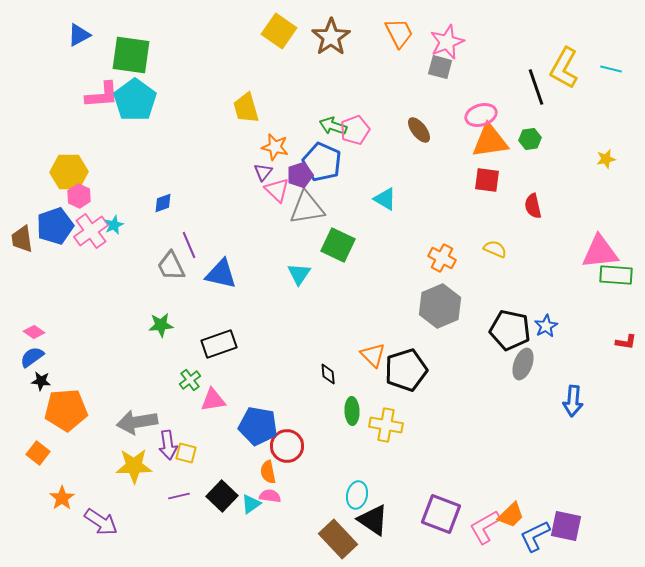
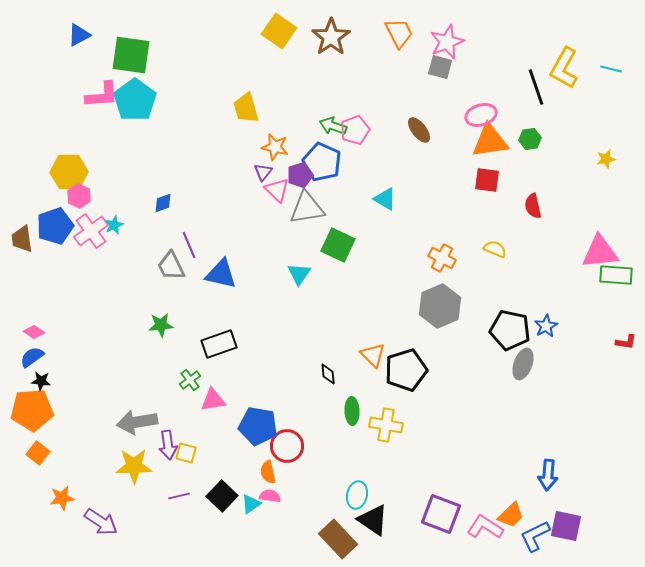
blue arrow at (573, 401): moved 25 px left, 74 px down
orange pentagon at (66, 410): moved 34 px left
orange star at (62, 498): rotated 25 degrees clockwise
pink L-shape at (485, 527): rotated 63 degrees clockwise
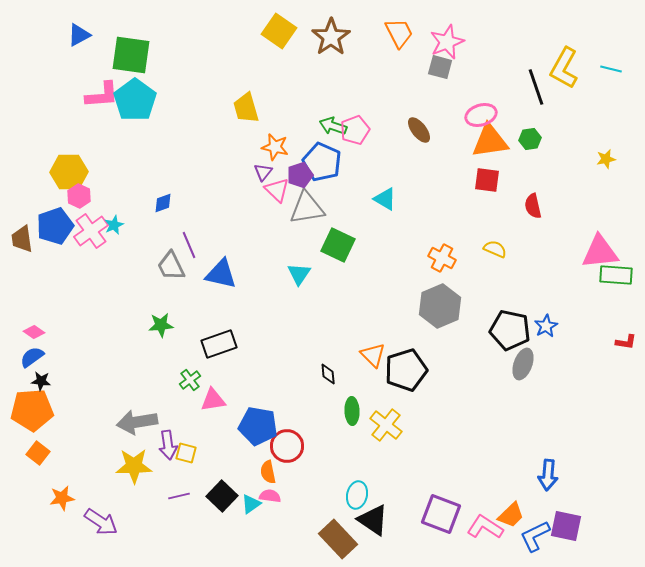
yellow cross at (386, 425): rotated 28 degrees clockwise
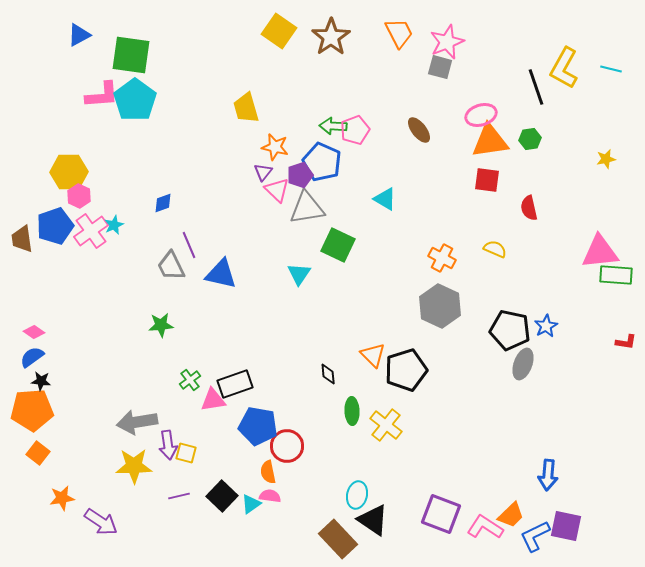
green arrow at (333, 126): rotated 16 degrees counterclockwise
red semicircle at (533, 206): moved 4 px left, 2 px down
gray hexagon at (440, 306): rotated 12 degrees counterclockwise
black rectangle at (219, 344): moved 16 px right, 40 px down
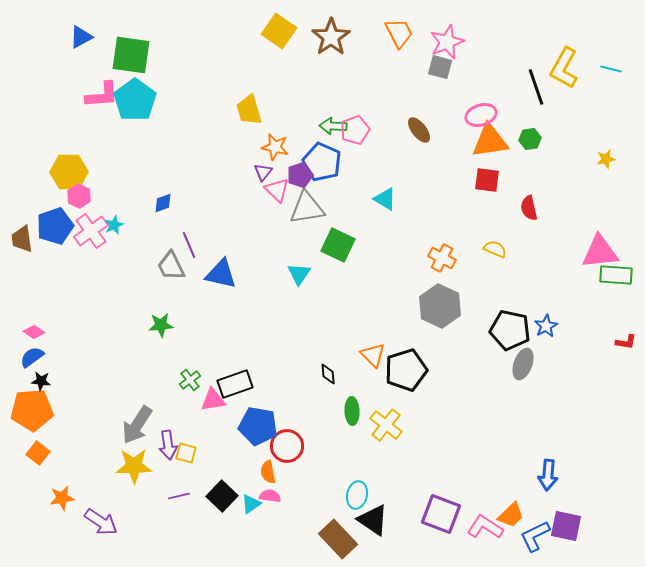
blue triangle at (79, 35): moved 2 px right, 2 px down
yellow trapezoid at (246, 108): moved 3 px right, 2 px down
gray arrow at (137, 422): moved 3 px down; rotated 48 degrees counterclockwise
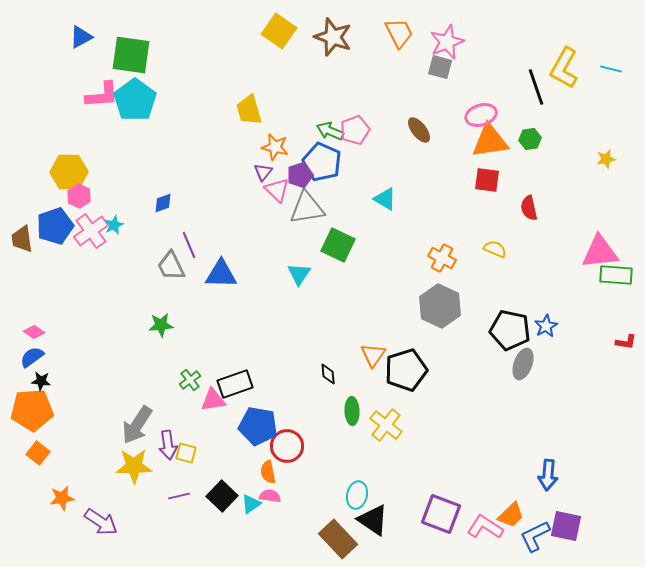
brown star at (331, 37): moved 2 px right; rotated 18 degrees counterclockwise
green arrow at (333, 126): moved 3 px left, 5 px down; rotated 20 degrees clockwise
blue triangle at (221, 274): rotated 12 degrees counterclockwise
orange triangle at (373, 355): rotated 20 degrees clockwise
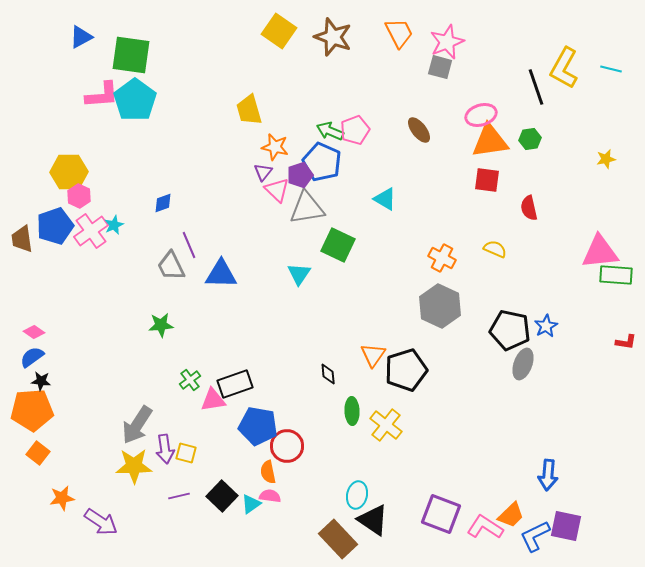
purple arrow at (168, 445): moved 3 px left, 4 px down
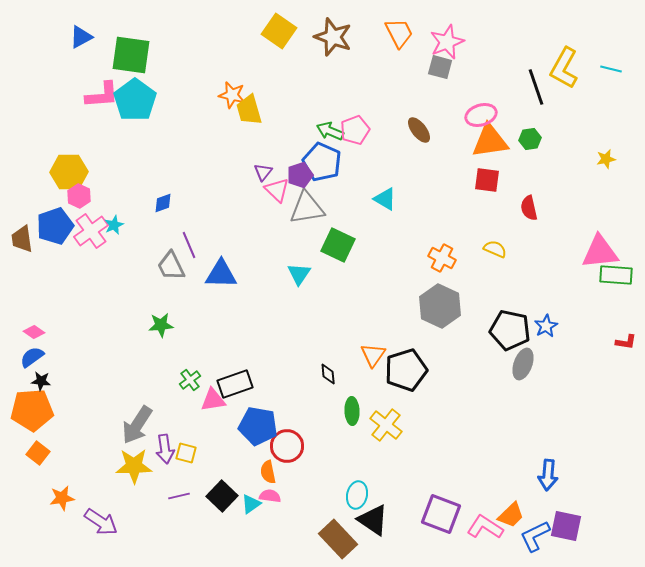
orange star at (275, 147): moved 43 px left, 52 px up
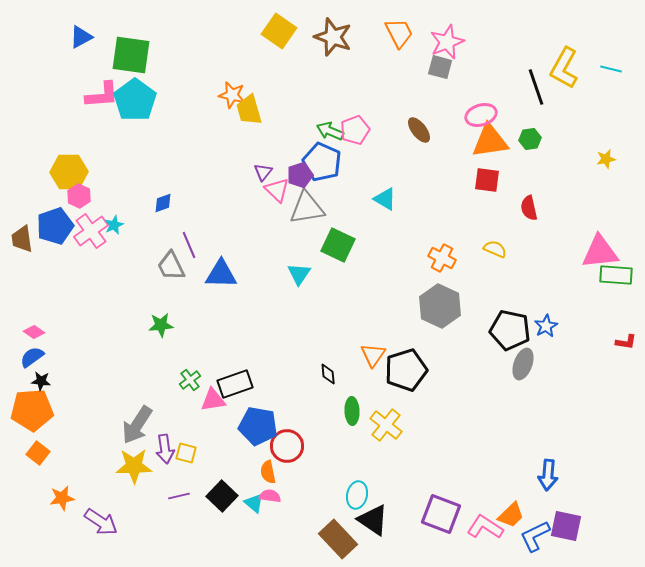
cyan triangle at (251, 504): moved 3 px right, 1 px up; rotated 45 degrees counterclockwise
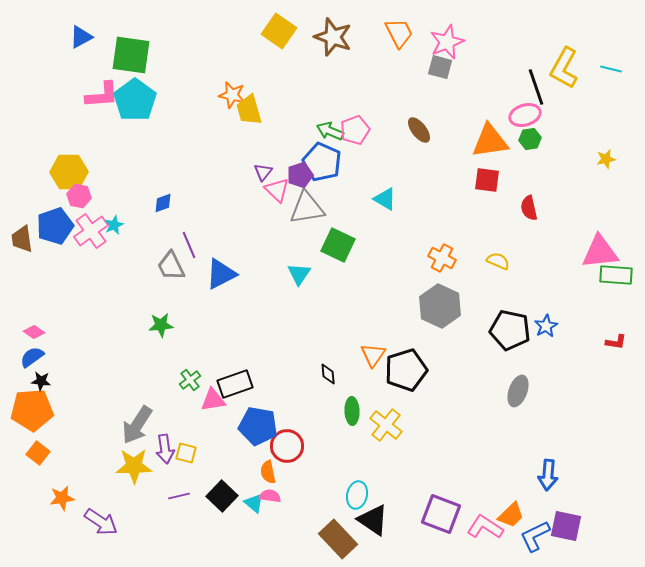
pink ellipse at (481, 115): moved 44 px right
pink hexagon at (79, 196): rotated 15 degrees counterclockwise
yellow semicircle at (495, 249): moved 3 px right, 12 px down
blue triangle at (221, 274): rotated 28 degrees counterclockwise
red L-shape at (626, 342): moved 10 px left
gray ellipse at (523, 364): moved 5 px left, 27 px down
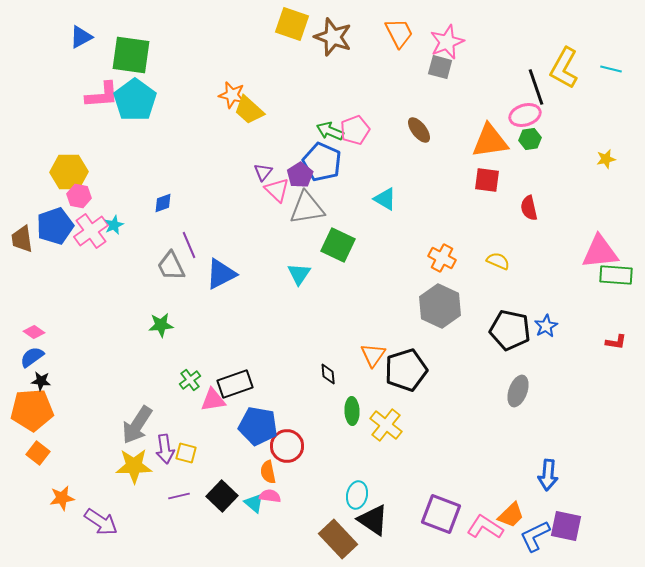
yellow square at (279, 31): moved 13 px right, 7 px up; rotated 16 degrees counterclockwise
yellow trapezoid at (249, 110): rotated 32 degrees counterclockwise
purple pentagon at (300, 175): rotated 15 degrees counterclockwise
